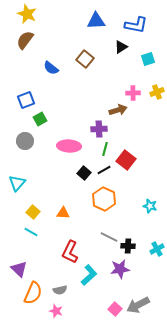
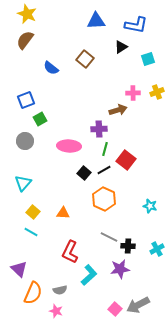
cyan triangle: moved 6 px right
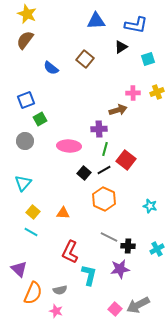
cyan L-shape: rotated 35 degrees counterclockwise
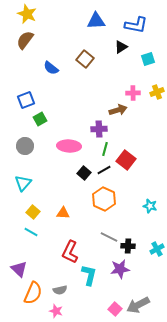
gray circle: moved 5 px down
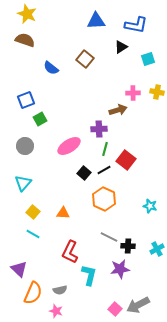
brown semicircle: rotated 72 degrees clockwise
yellow cross: rotated 32 degrees clockwise
pink ellipse: rotated 35 degrees counterclockwise
cyan line: moved 2 px right, 2 px down
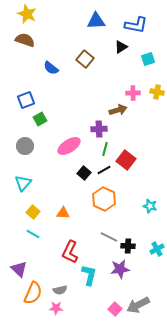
pink star: moved 3 px up; rotated 16 degrees counterclockwise
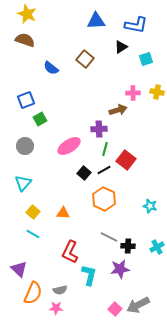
cyan square: moved 2 px left
cyan cross: moved 2 px up
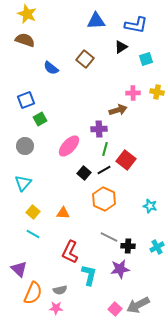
pink ellipse: rotated 15 degrees counterclockwise
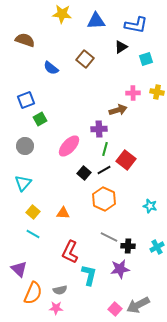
yellow star: moved 35 px right; rotated 18 degrees counterclockwise
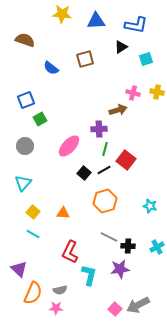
brown square: rotated 36 degrees clockwise
pink cross: rotated 16 degrees clockwise
orange hexagon: moved 1 px right, 2 px down; rotated 20 degrees clockwise
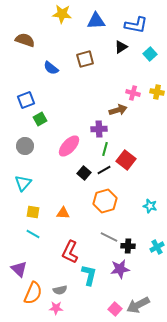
cyan square: moved 4 px right, 5 px up; rotated 24 degrees counterclockwise
yellow square: rotated 32 degrees counterclockwise
